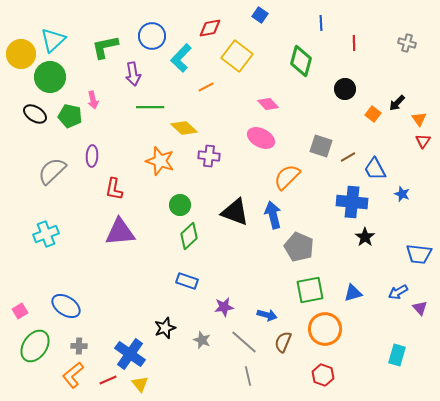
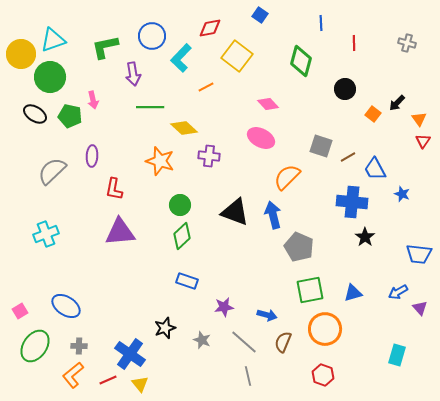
cyan triangle at (53, 40): rotated 24 degrees clockwise
green diamond at (189, 236): moved 7 px left
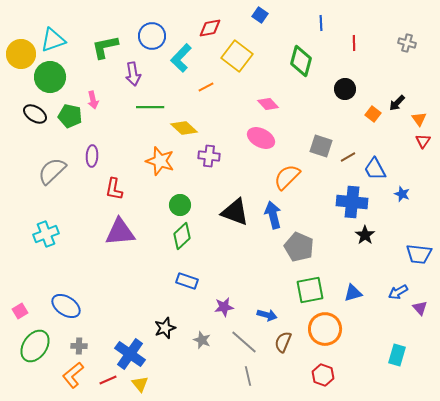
black star at (365, 237): moved 2 px up
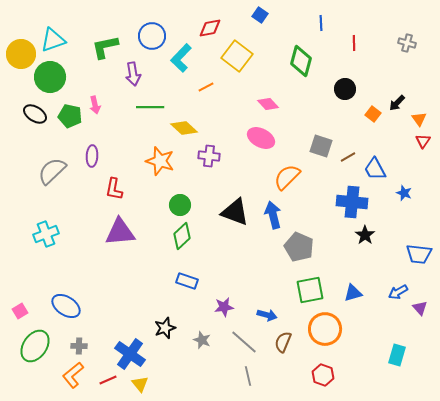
pink arrow at (93, 100): moved 2 px right, 5 px down
blue star at (402, 194): moved 2 px right, 1 px up
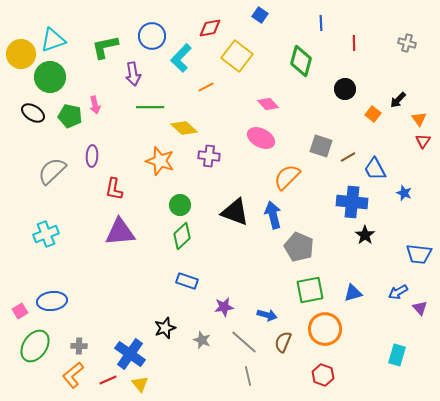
black arrow at (397, 103): moved 1 px right, 3 px up
black ellipse at (35, 114): moved 2 px left, 1 px up
blue ellipse at (66, 306): moved 14 px left, 5 px up; rotated 40 degrees counterclockwise
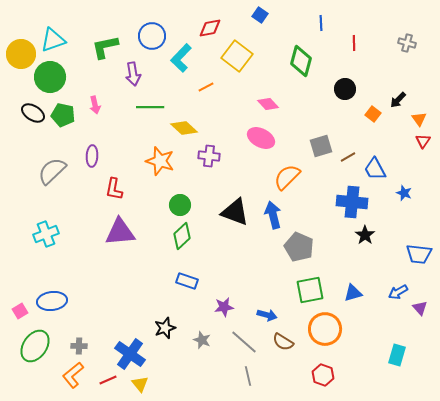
green pentagon at (70, 116): moved 7 px left, 1 px up
gray square at (321, 146): rotated 35 degrees counterclockwise
brown semicircle at (283, 342): rotated 80 degrees counterclockwise
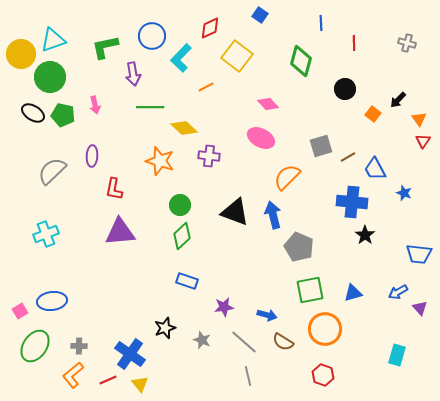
red diamond at (210, 28): rotated 15 degrees counterclockwise
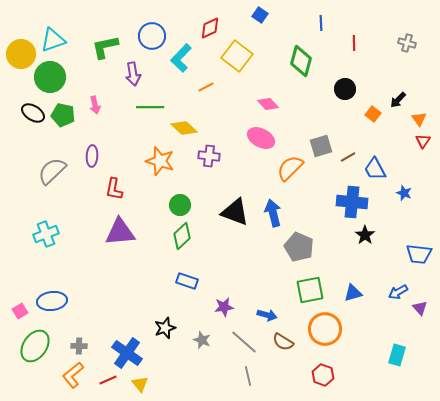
orange semicircle at (287, 177): moved 3 px right, 9 px up
blue arrow at (273, 215): moved 2 px up
blue cross at (130, 354): moved 3 px left, 1 px up
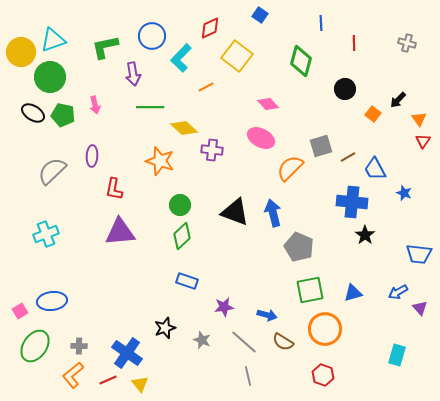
yellow circle at (21, 54): moved 2 px up
purple cross at (209, 156): moved 3 px right, 6 px up
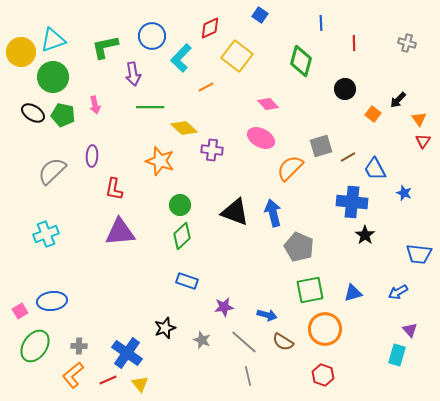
green circle at (50, 77): moved 3 px right
purple triangle at (420, 308): moved 10 px left, 22 px down
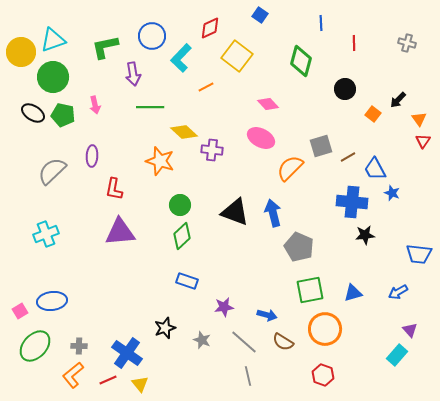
yellow diamond at (184, 128): moved 4 px down
blue star at (404, 193): moved 12 px left
black star at (365, 235): rotated 30 degrees clockwise
green ellipse at (35, 346): rotated 8 degrees clockwise
cyan rectangle at (397, 355): rotated 25 degrees clockwise
